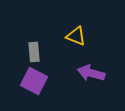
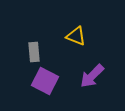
purple arrow: moved 1 px right, 3 px down; rotated 60 degrees counterclockwise
purple square: moved 11 px right
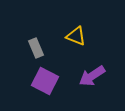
gray rectangle: moved 2 px right, 4 px up; rotated 18 degrees counterclockwise
purple arrow: rotated 12 degrees clockwise
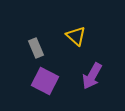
yellow triangle: rotated 20 degrees clockwise
purple arrow: rotated 28 degrees counterclockwise
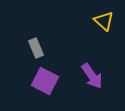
yellow triangle: moved 28 px right, 15 px up
purple arrow: rotated 64 degrees counterclockwise
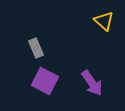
purple arrow: moved 7 px down
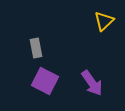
yellow triangle: rotated 35 degrees clockwise
gray rectangle: rotated 12 degrees clockwise
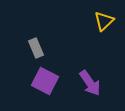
gray rectangle: rotated 12 degrees counterclockwise
purple arrow: moved 2 px left
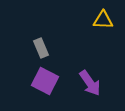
yellow triangle: moved 1 px left, 1 px up; rotated 45 degrees clockwise
gray rectangle: moved 5 px right
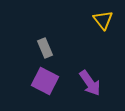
yellow triangle: rotated 50 degrees clockwise
gray rectangle: moved 4 px right
